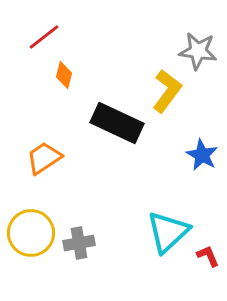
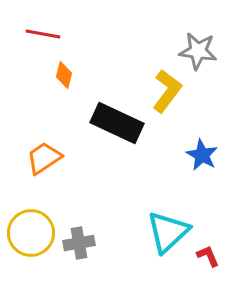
red line: moved 1 px left, 3 px up; rotated 48 degrees clockwise
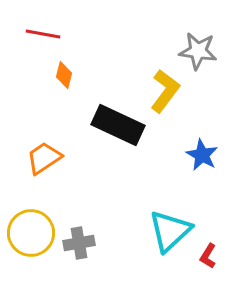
yellow L-shape: moved 2 px left
black rectangle: moved 1 px right, 2 px down
cyan triangle: moved 2 px right, 1 px up
red L-shape: rotated 125 degrees counterclockwise
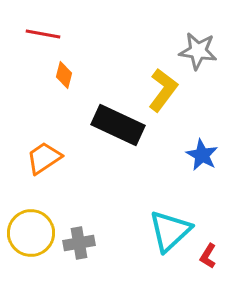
yellow L-shape: moved 2 px left, 1 px up
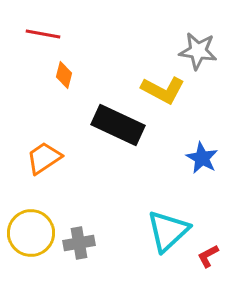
yellow L-shape: rotated 81 degrees clockwise
blue star: moved 3 px down
cyan triangle: moved 2 px left
red L-shape: rotated 30 degrees clockwise
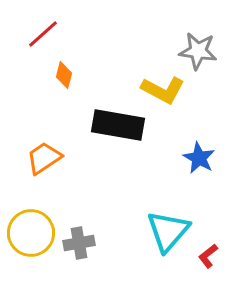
red line: rotated 52 degrees counterclockwise
black rectangle: rotated 15 degrees counterclockwise
blue star: moved 3 px left
cyan triangle: rotated 6 degrees counterclockwise
red L-shape: rotated 10 degrees counterclockwise
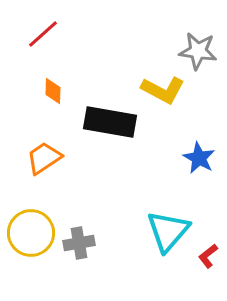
orange diamond: moved 11 px left, 16 px down; rotated 12 degrees counterclockwise
black rectangle: moved 8 px left, 3 px up
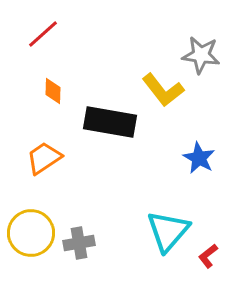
gray star: moved 3 px right, 4 px down
yellow L-shape: rotated 24 degrees clockwise
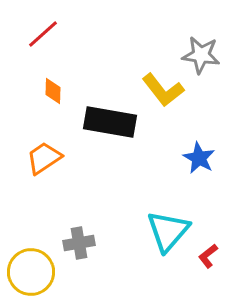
yellow circle: moved 39 px down
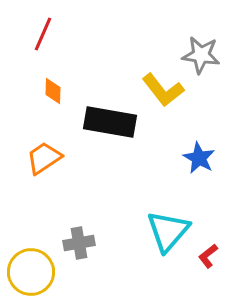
red line: rotated 24 degrees counterclockwise
